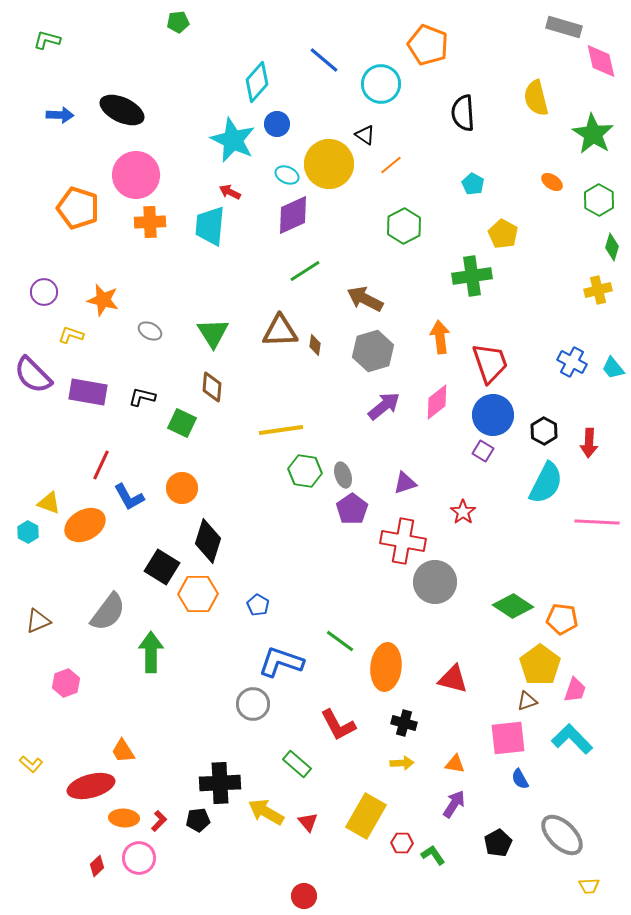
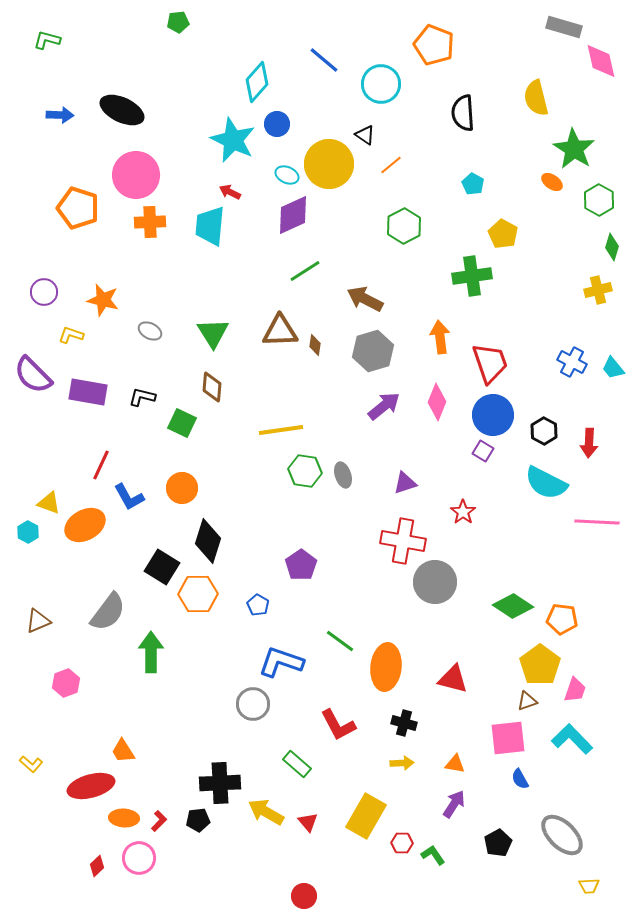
orange pentagon at (428, 45): moved 6 px right
green star at (593, 134): moved 19 px left, 15 px down
pink diamond at (437, 402): rotated 30 degrees counterclockwise
cyan semicircle at (546, 483): rotated 90 degrees clockwise
purple pentagon at (352, 509): moved 51 px left, 56 px down
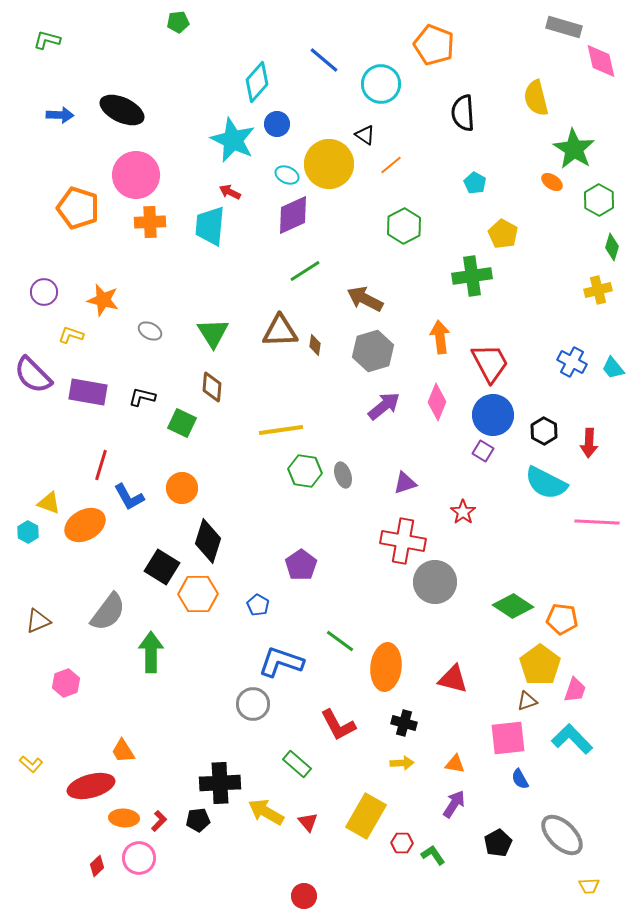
cyan pentagon at (473, 184): moved 2 px right, 1 px up
red trapezoid at (490, 363): rotated 9 degrees counterclockwise
red line at (101, 465): rotated 8 degrees counterclockwise
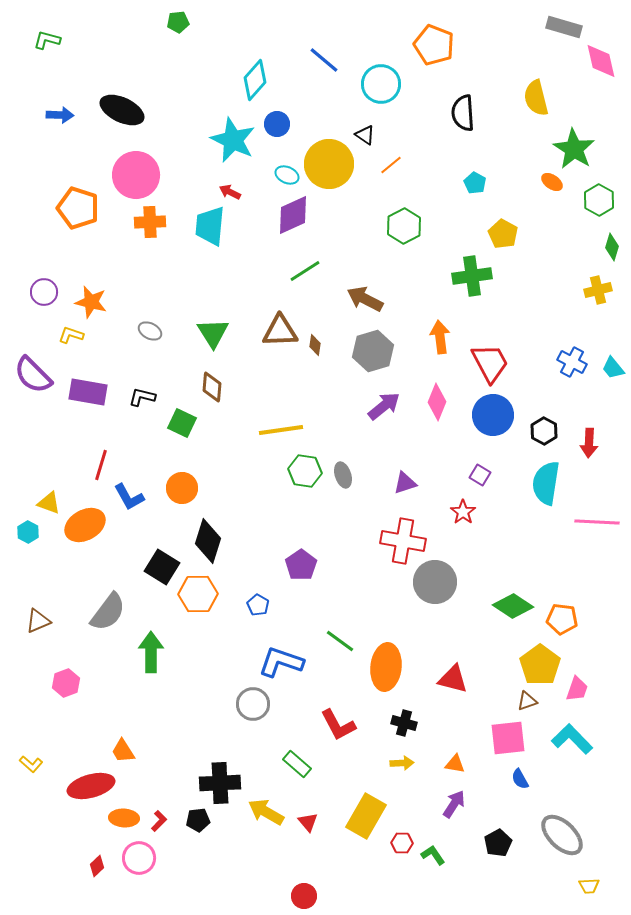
cyan diamond at (257, 82): moved 2 px left, 2 px up
orange star at (103, 300): moved 12 px left, 2 px down
purple square at (483, 451): moved 3 px left, 24 px down
cyan semicircle at (546, 483): rotated 72 degrees clockwise
pink trapezoid at (575, 690): moved 2 px right, 1 px up
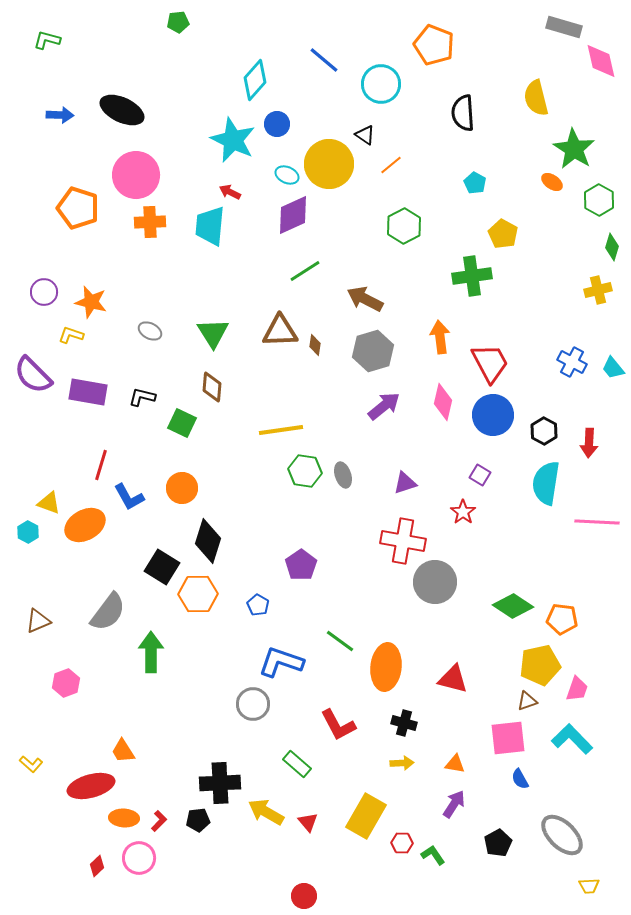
pink diamond at (437, 402): moved 6 px right; rotated 9 degrees counterclockwise
yellow pentagon at (540, 665): rotated 24 degrees clockwise
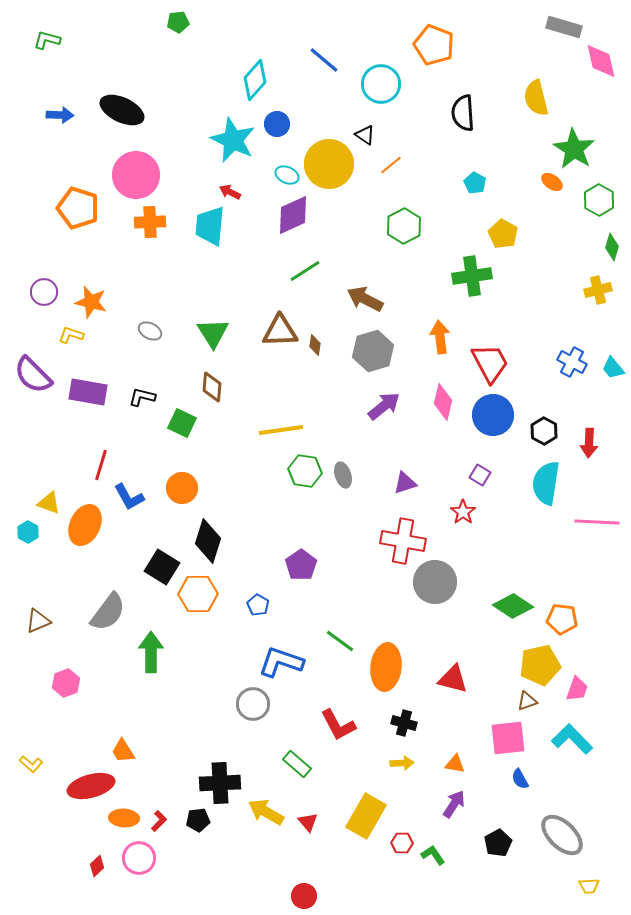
orange ellipse at (85, 525): rotated 36 degrees counterclockwise
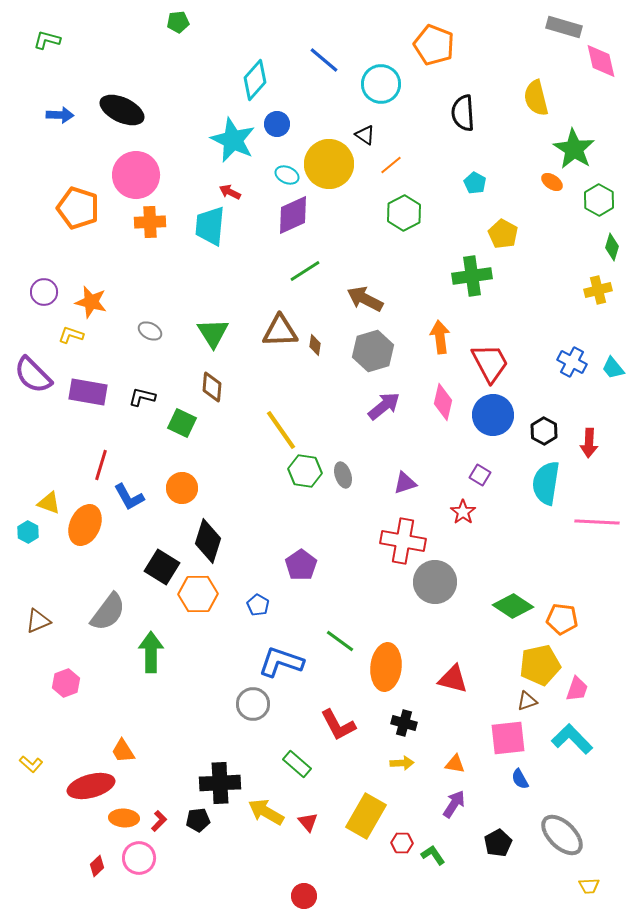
green hexagon at (404, 226): moved 13 px up
yellow line at (281, 430): rotated 63 degrees clockwise
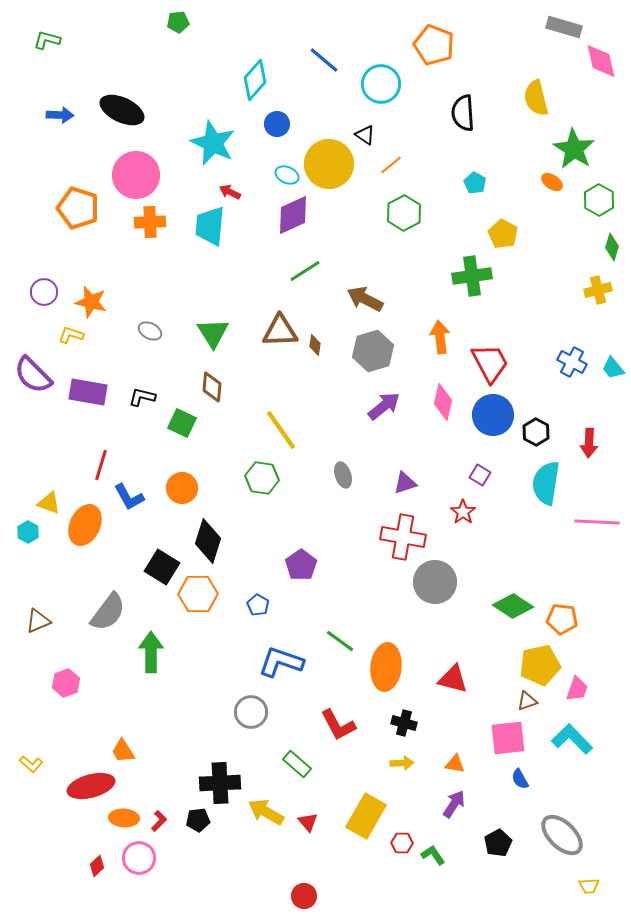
cyan star at (233, 140): moved 20 px left, 3 px down
black hexagon at (544, 431): moved 8 px left, 1 px down
green hexagon at (305, 471): moved 43 px left, 7 px down
red cross at (403, 541): moved 4 px up
gray circle at (253, 704): moved 2 px left, 8 px down
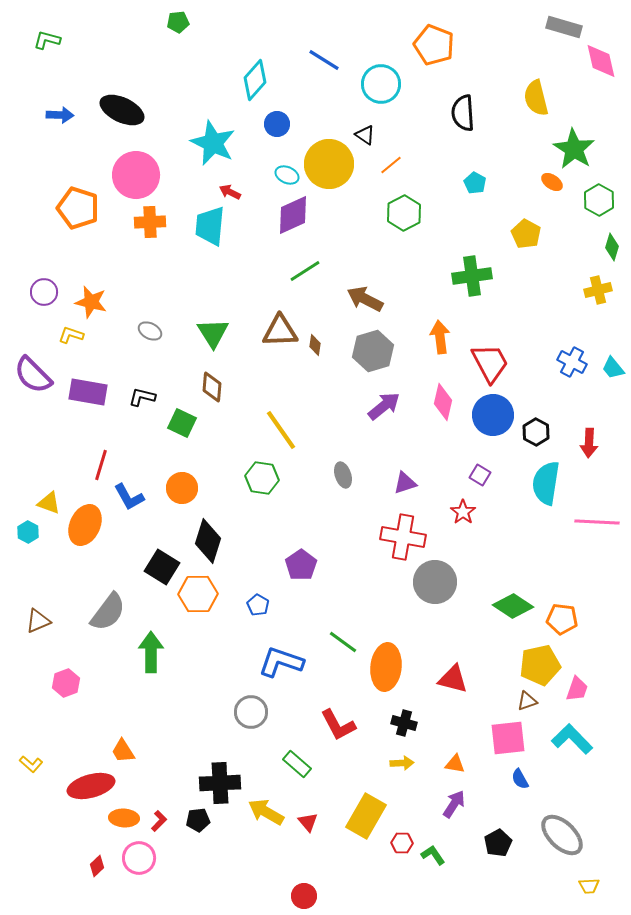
blue line at (324, 60): rotated 8 degrees counterclockwise
yellow pentagon at (503, 234): moved 23 px right
green line at (340, 641): moved 3 px right, 1 px down
